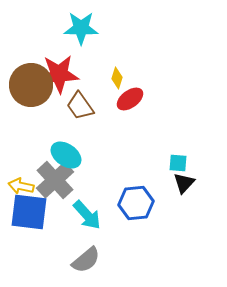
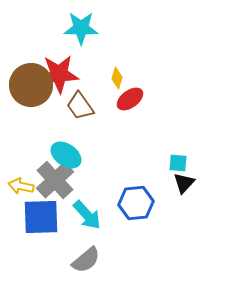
blue square: moved 12 px right, 5 px down; rotated 9 degrees counterclockwise
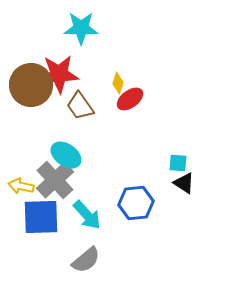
yellow diamond: moved 1 px right, 5 px down
black triangle: rotated 40 degrees counterclockwise
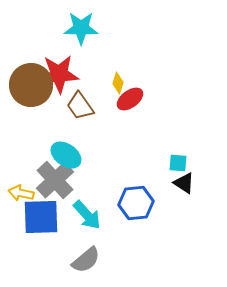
yellow arrow: moved 7 px down
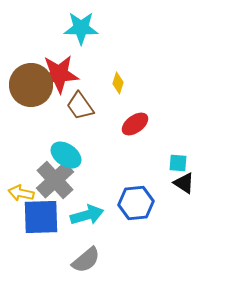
red ellipse: moved 5 px right, 25 px down
cyan arrow: rotated 64 degrees counterclockwise
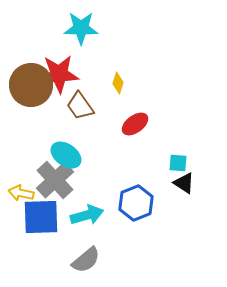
blue hexagon: rotated 16 degrees counterclockwise
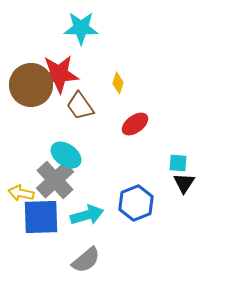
black triangle: rotated 30 degrees clockwise
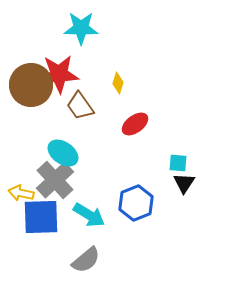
cyan ellipse: moved 3 px left, 2 px up
cyan arrow: moved 2 px right; rotated 48 degrees clockwise
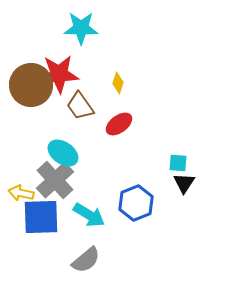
red ellipse: moved 16 px left
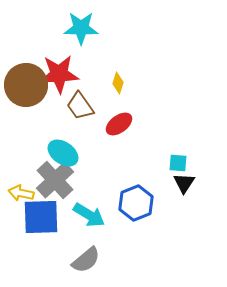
brown circle: moved 5 px left
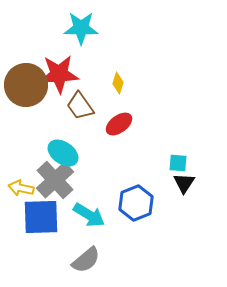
yellow arrow: moved 5 px up
